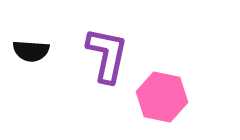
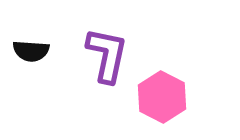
pink hexagon: rotated 15 degrees clockwise
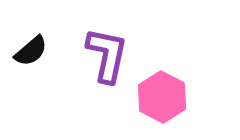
black semicircle: rotated 45 degrees counterclockwise
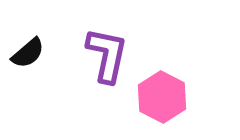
black semicircle: moved 3 px left, 2 px down
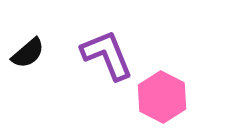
purple L-shape: rotated 34 degrees counterclockwise
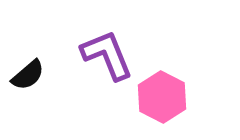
black semicircle: moved 22 px down
